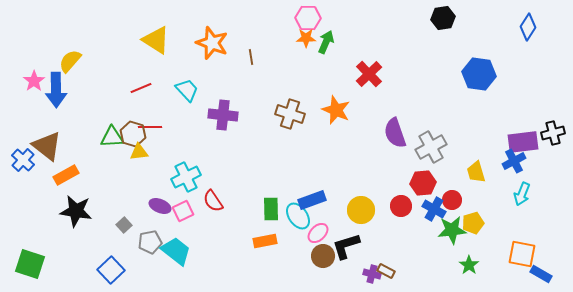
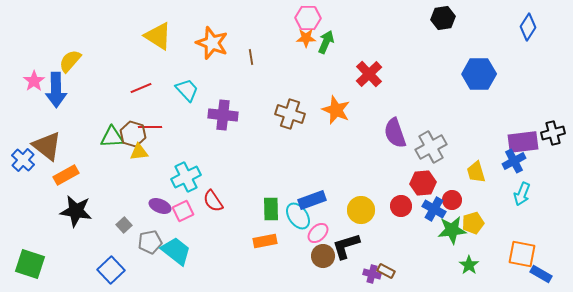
yellow triangle at (156, 40): moved 2 px right, 4 px up
blue hexagon at (479, 74): rotated 8 degrees counterclockwise
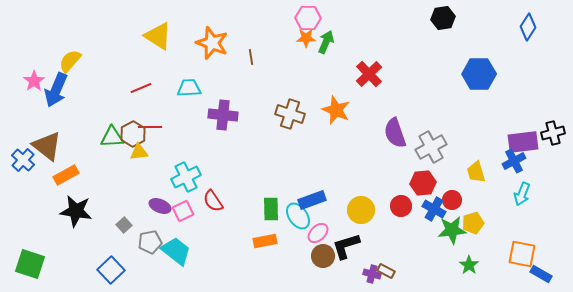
blue arrow at (56, 90): rotated 24 degrees clockwise
cyan trapezoid at (187, 90): moved 2 px right, 2 px up; rotated 50 degrees counterclockwise
brown hexagon at (133, 134): rotated 15 degrees clockwise
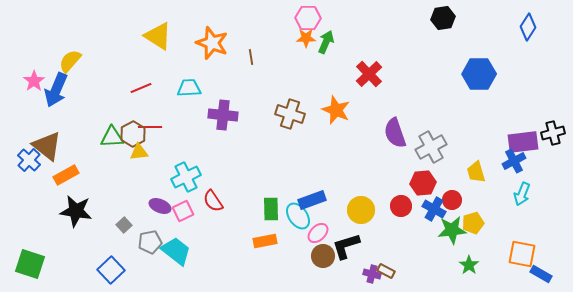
blue cross at (23, 160): moved 6 px right
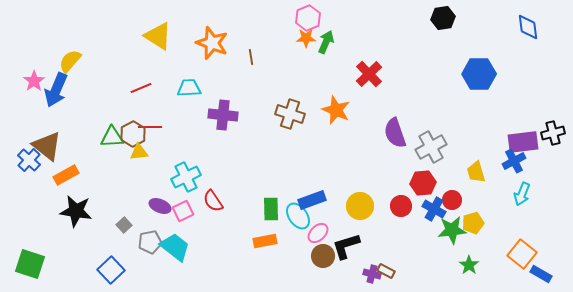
pink hexagon at (308, 18): rotated 25 degrees counterclockwise
blue diamond at (528, 27): rotated 40 degrees counterclockwise
yellow circle at (361, 210): moved 1 px left, 4 px up
cyan trapezoid at (176, 251): moved 1 px left, 4 px up
orange square at (522, 254): rotated 28 degrees clockwise
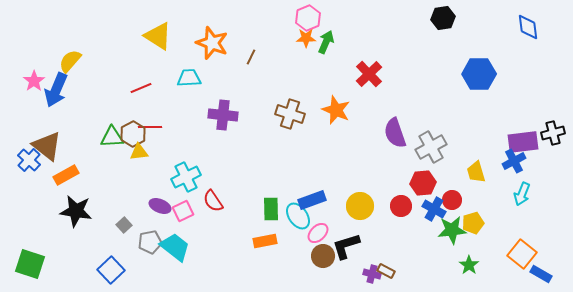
brown line at (251, 57): rotated 35 degrees clockwise
cyan trapezoid at (189, 88): moved 10 px up
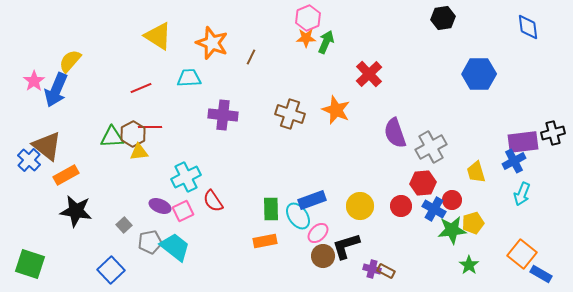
purple cross at (372, 274): moved 5 px up
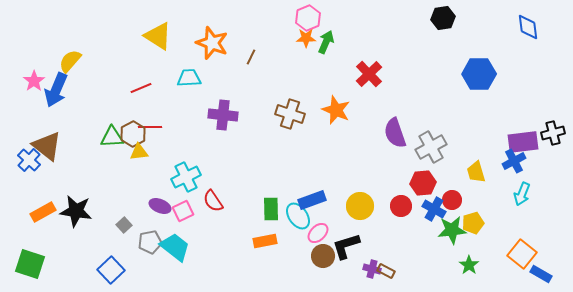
orange rectangle at (66, 175): moved 23 px left, 37 px down
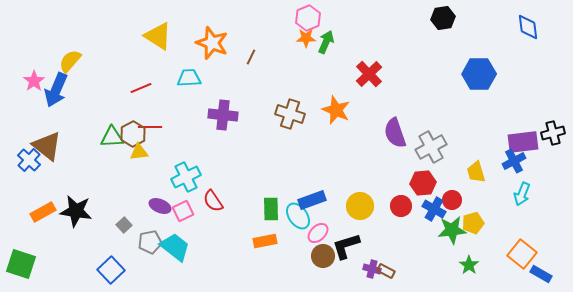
green square at (30, 264): moved 9 px left
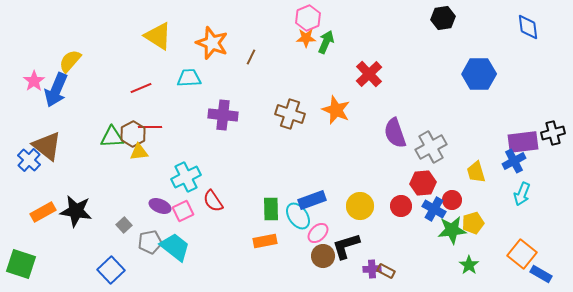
purple cross at (372, 269): rotated 18 degrees counterclockwise
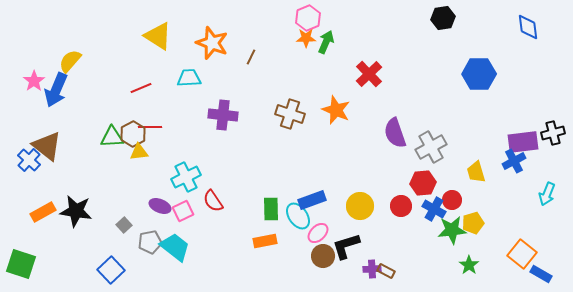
cyan arrow at (522, 194): moved 25 px right
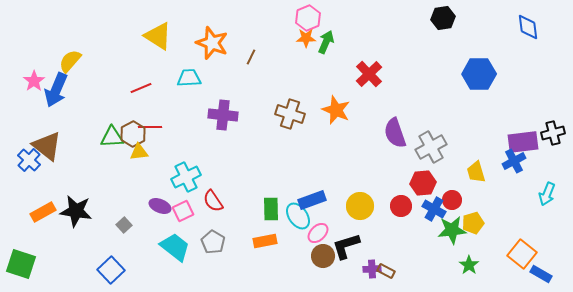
gray pentagon at (150, 242): moved 63 px right; rotated 30 degrees counterclockwise
